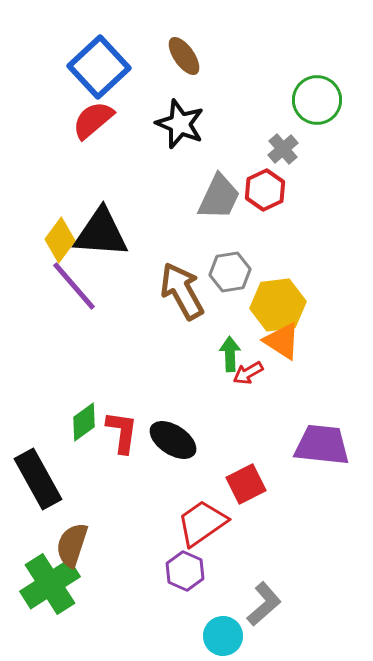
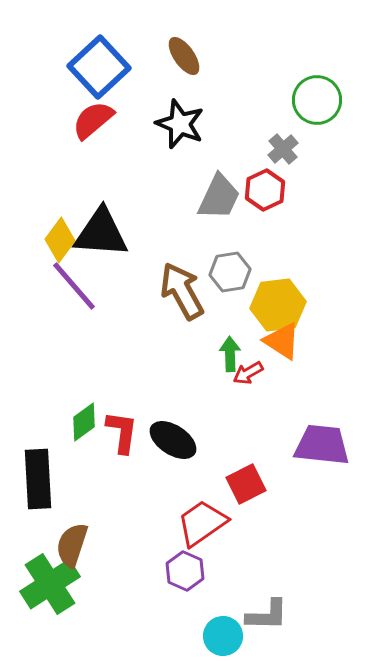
black rectangle: rotated 26 degrees clockwise
gray L-shape: moved 3 px right, 11 px down; rotated 42 degrees clockwise
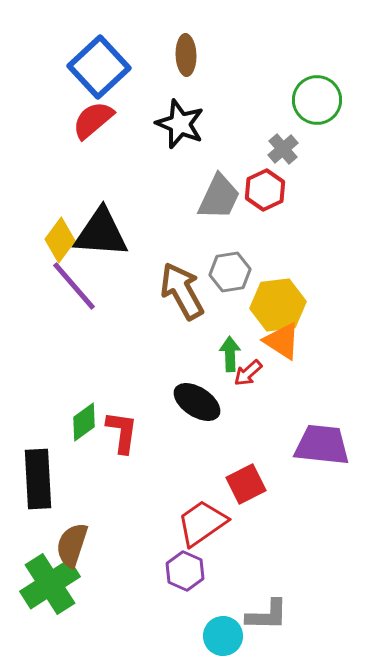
brown ellipse: moved 2 px right, 1 px up; rotated 33 degrees clockwise
red arrow: rotated 12 degrees counterclockwise
black ellipse: moved 24 px right, 38 px up
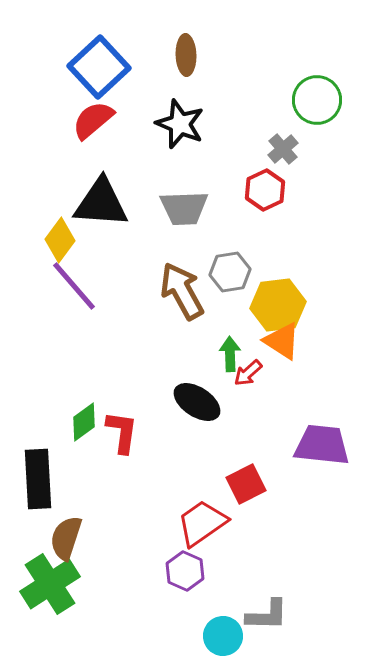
gray trapezoid: moved 35 px left, 11 px down; rotated 63 degrees clockwise
black triangle: moved 30 px up
brown semicircle: moved 6 px left, 7 px up
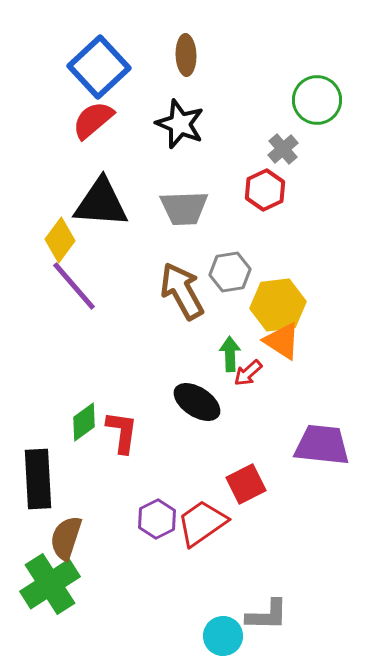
purple hexagon: moved 28 px left, 52 px up; rotated 9 degrees clockwise
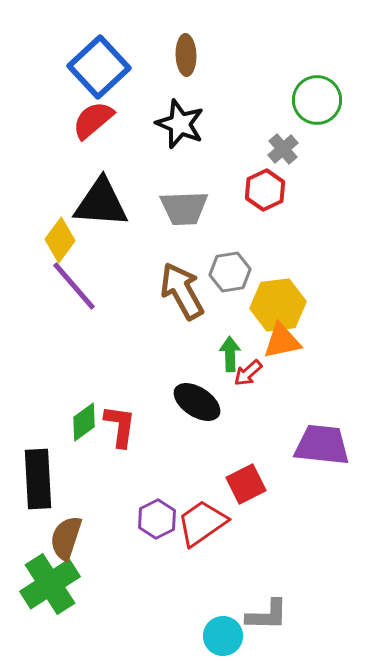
orange triangle: rotated 45 degrees counterclockwise
red L-shape: moved 2 px left, 6 px up
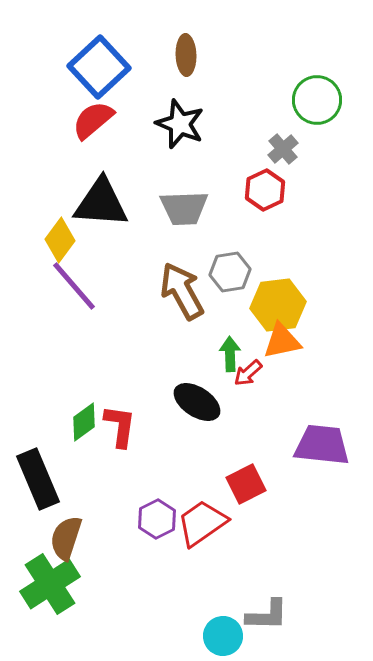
black rectangle: rotated 20 degrees counterclockwise
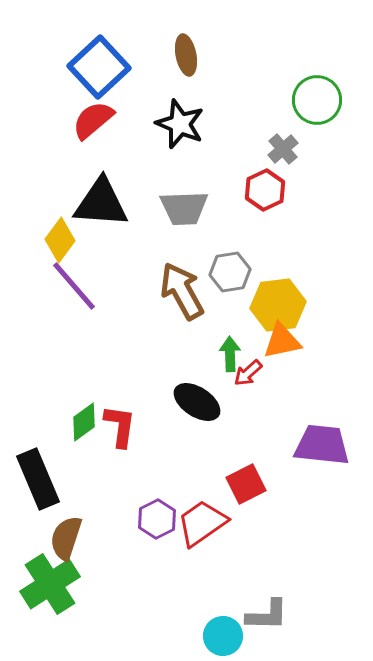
brown ellipse: rotated 9 degrees counterclockwise
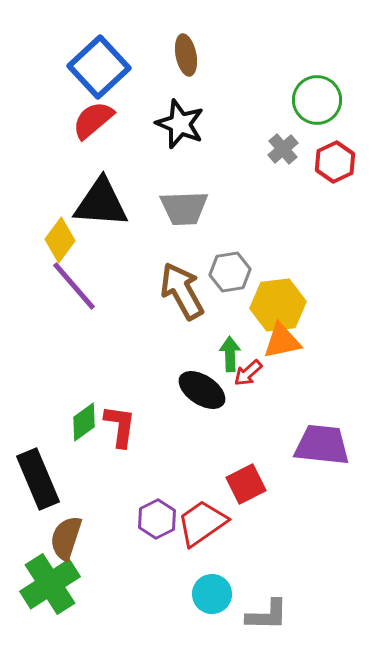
red hexagon: moved 70 px right, 28 px up
black ellipse: moved 5 px right, 12 px up
cyan circle: moved 11 px left, 42 px up
